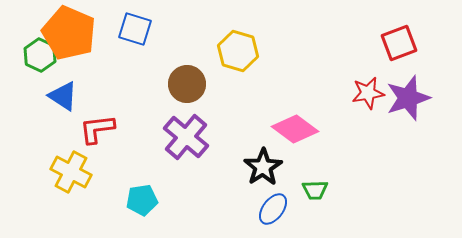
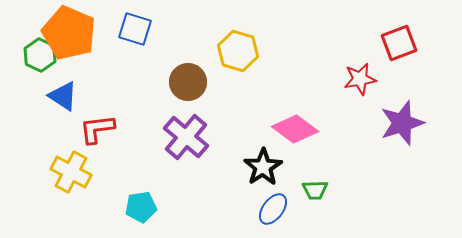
brown circle: moved 1 px right, 2 px up
red star: moved 8 px left, 14 px up
purple star: moved 6 px left, 25 px down
cyan pentagon: moved 1 px left, 7 px down
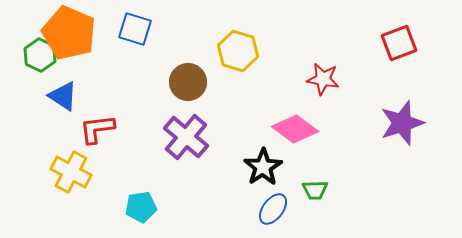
red star: moved 37 px left; rotated 20 degrees clockwise
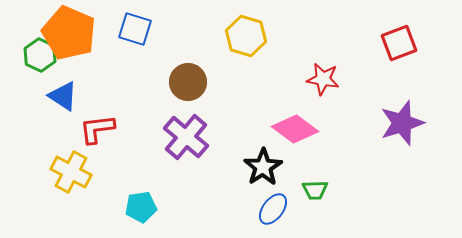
yellow hexagon: moved 8 px right, 15 px up
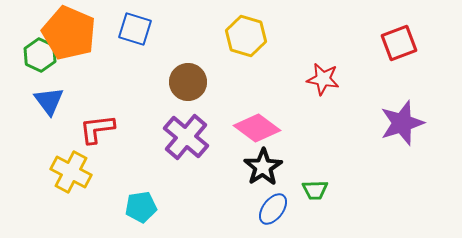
blue triangle: moved 14 px left, 5 px down; rotated 20 degrees clockwise
pink diamond: moved 38 px left, 1 px up
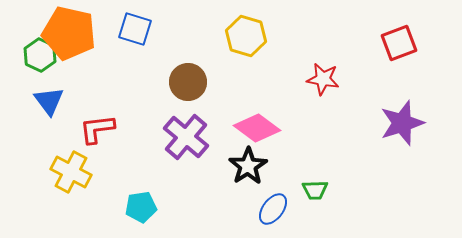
orange pentagon: rotated 10 degrees counterclockwise
black star: moved 15 px left, 1 px up
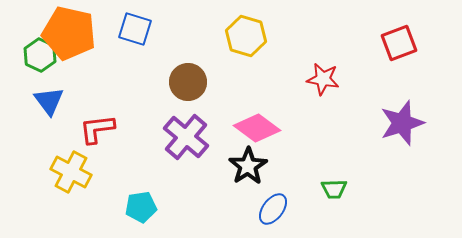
green trapezoid: moved 19 px right, 1 px up
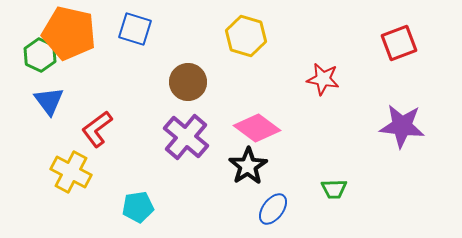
purple star: moved 3 px down; rotated 24 degrees clockwise
red L-shape: rotated 30 degrees counterclockwise
cyan pentagon: moved 3 px left
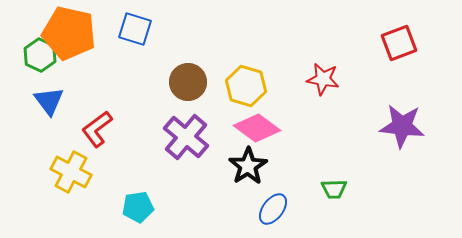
yellow hexagon: moved 50 px down
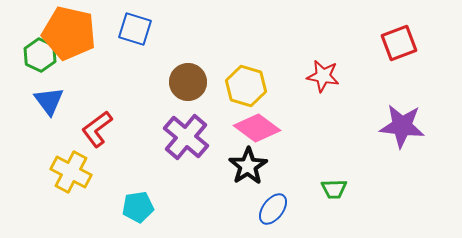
red star: moved 3 px up
